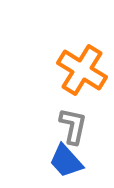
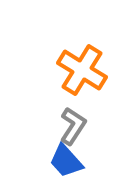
gray L-shape: rotated 21 degrees clockwise
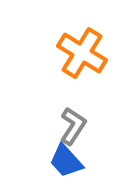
orange cross: moved 17 px up
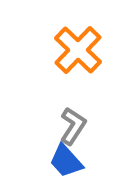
orange cross: moved 4 px left, 3 px up; rotated 12 degrees clockwise
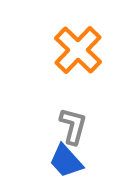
gray L-shape: rotated 18 degrees counterclockwise
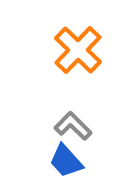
gray L-shape: rotated 60 degrees counterclockwise
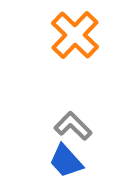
orange cross: moved 3 px left, 15 px up
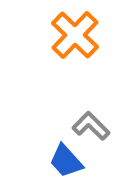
gray L-shape: moved 18 px right
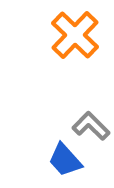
blue trapezoid: moved 1 px left, 1 px up
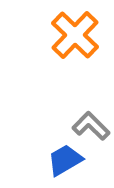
blue trapezoid: rotated 102 degrees clockwise
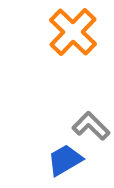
orange cross: moved 2 px left, 3 px up
